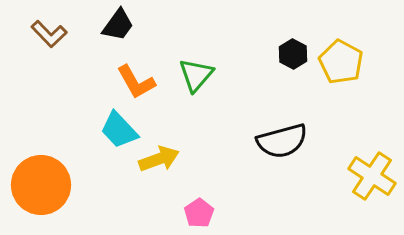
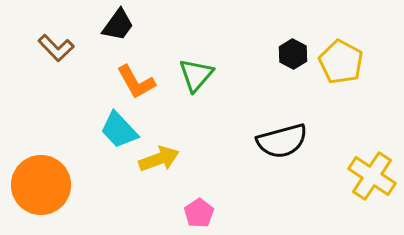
brown L-shape: moved 7 px right, 14 px down
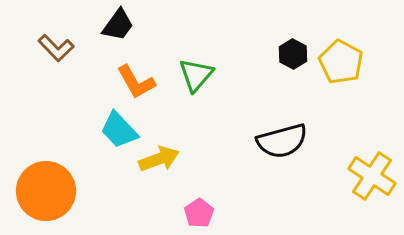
orange circle: moved 5 px right, 6 px down
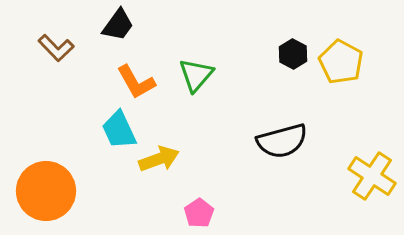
cyan trapezoid: rotated 18 degrees clockwise
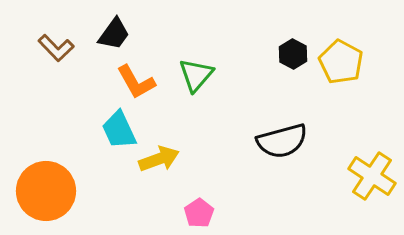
black trapezoid: moved 4 px left, 9 px down
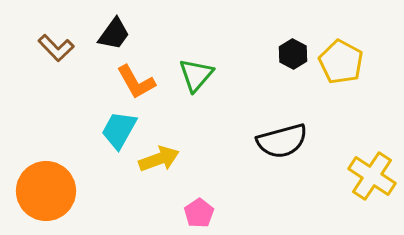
cyan trapezoid: rotated 54 degrees clockwise
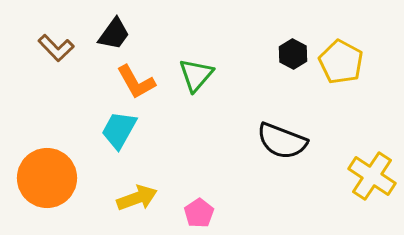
black semicircle: rotated 36 degrees clockwise
yellow arrow: moved 22 px left, 39 px down
orange circle: moved 1 px right, 13 px up
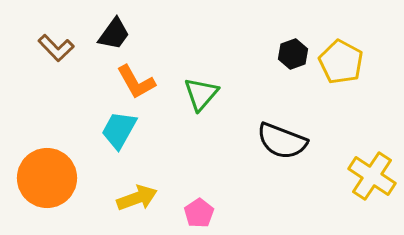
black hexagon: rotated 12 degrees clockwise
green triangle: moved 5 px right, 19 px down
